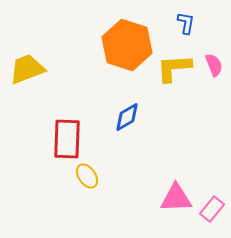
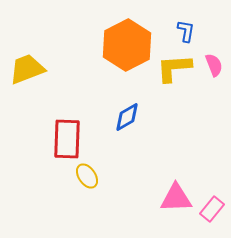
blue L-shape: moved 8 px down
orange hexagon: rotated 15 degrees clockwise
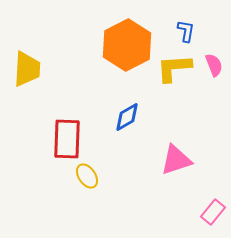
yellow trapezoid: rotated 114 degrees clockwise
pink triangle: moved 38 px up; rotated 16 degrees counterclockwise
pink rectangle: moved 1 px right, 3 px down
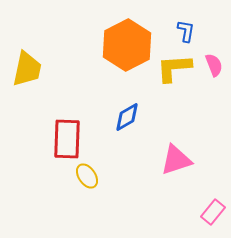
yellow trapezoid: rotated 9 degrees clockwise
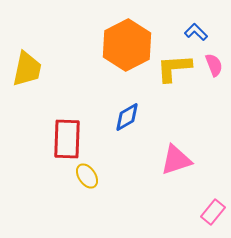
blue L-shape: moved 10 px right, 1 px down; rotated 55 degrees counterclockwise
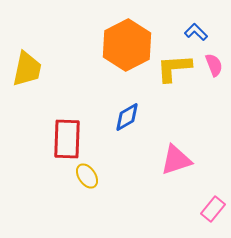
pink rectangle: moved 3 px up
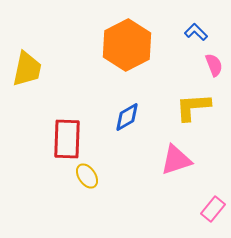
yellow L-shape: moved 19 px right, 39 px down
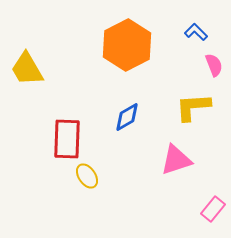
yellow trapezoid: rotated 138 degrees clockwise
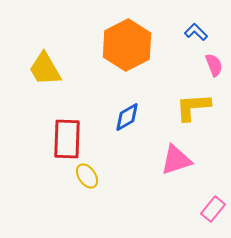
yellow trapezoid: moved 18 px right
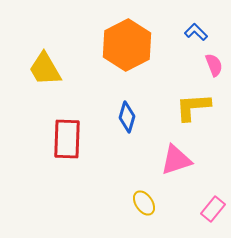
blue diamond: rotated 44 degrees counterclockwise
yellow ellipse: moved 57 px right, 27 px down
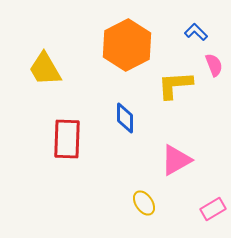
yellow L-shape: moved 18 px left, 22 px up
blue diamond: moved 2 px left, 1 px down; rotated 16 degrees counterclockwise
pink triangle: rotated 12 degrees counterclockwise
pink rectangle: rotated 20 degrees clockwise
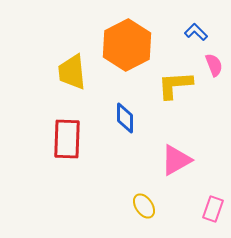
yellow trapezoid: moved 27 px right, 3 px down; rotated 24 degrees clockwise
yellow ellipse: moved 3 px down
pink rectangle: rotated 40 degrees counterclockwise
